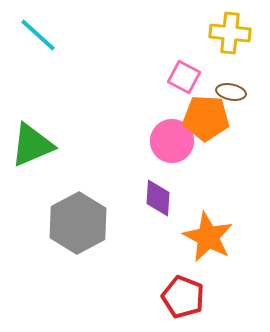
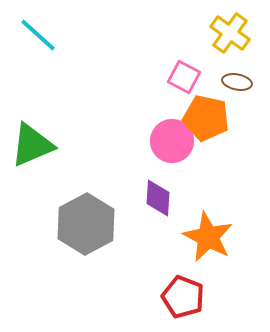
yellow cross: rotated 30 degrees clockwise
brown ellipse: moved 6 px right, 10 px up
orange pentagon: rotated 9 degrees clockwise
gray hexagon: moved 8 px right, 1 px down
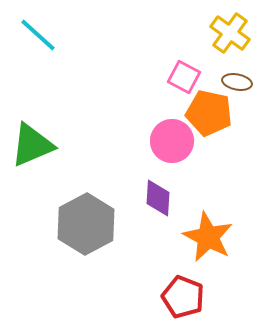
orange pentagon: moved 3 px right, 5 px up
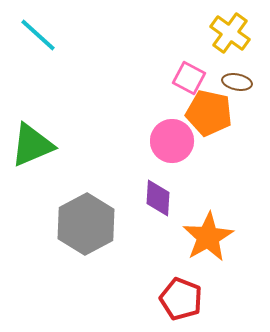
pink square: moved 5 px right, 1 px down
orange star: rotated 15 degrees clockwise
red pentagon: moved 2 px left, 2 px down
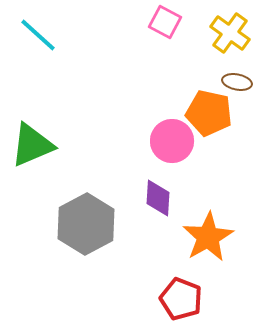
pink square: moved 24 px left, 56 px up
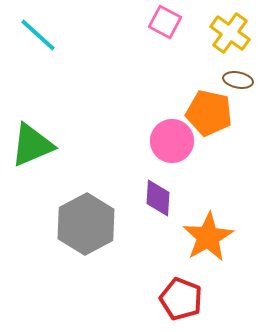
brown ellipse: moved 1 px right, 2 px up
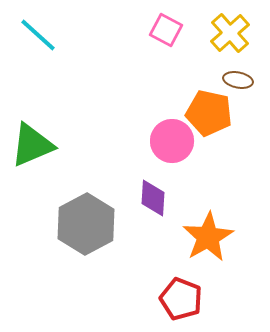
pink square: moved 1 px right, 8 px down
yellow cross: rotated 12 degrees clockwise
purple diamond: moved 5 px left
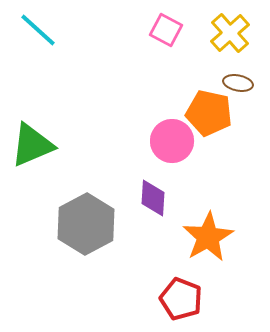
cyan line: moved 5 px up
brown ellipse: moved 3 px down
